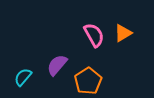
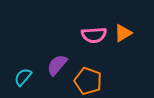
pink semicircle: rotated 115 degrees clockwise
orange pentagon: rotated 20 degrees counterclockwise
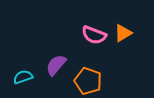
pink semicircle: rotated 25 degrees clockwise
purple semicircle: moved 1 px left
cyan semicircle: rotated 30 degrees clockwise
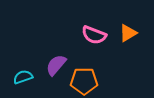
orange triangle: moved 5 px right
orange pentagon: moved 4 px left; rotated 20 degrees counterclockwise
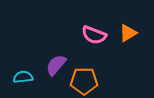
cyan semicircle: rotated 12 degrees clockwise
